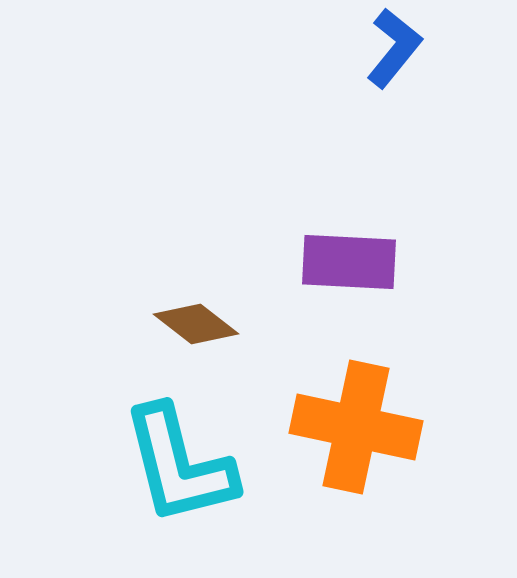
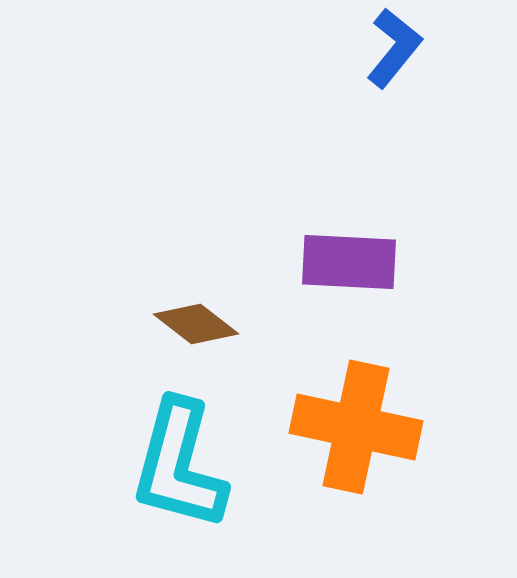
cyan L-shape: rotated 29 degrees clockwise
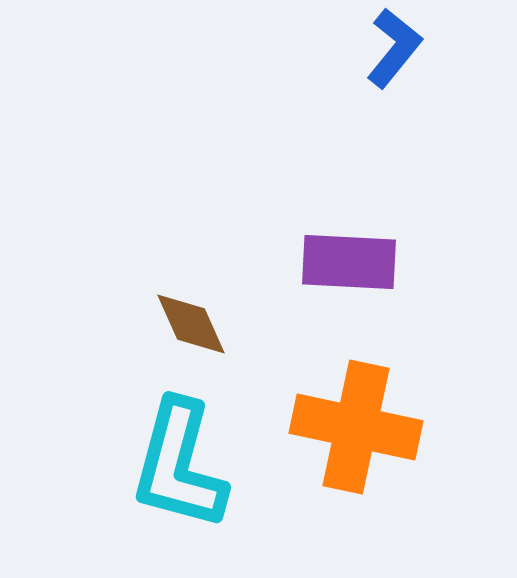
brown diamond: moved 5 px left; rotated 28 degrees clockwise
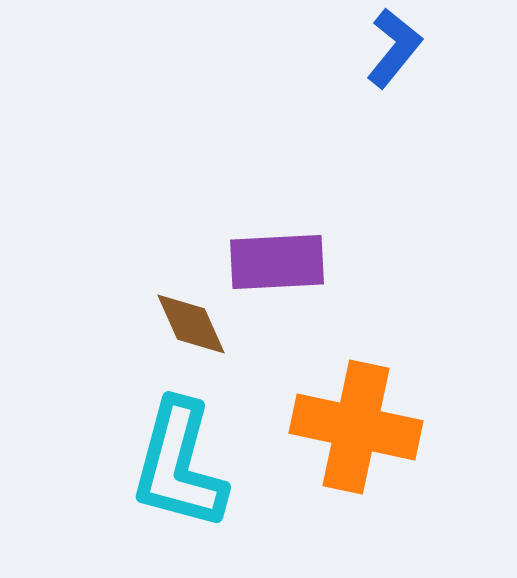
purple rectangle: moved 72 px left; rotated 6 degrees counterclockwise
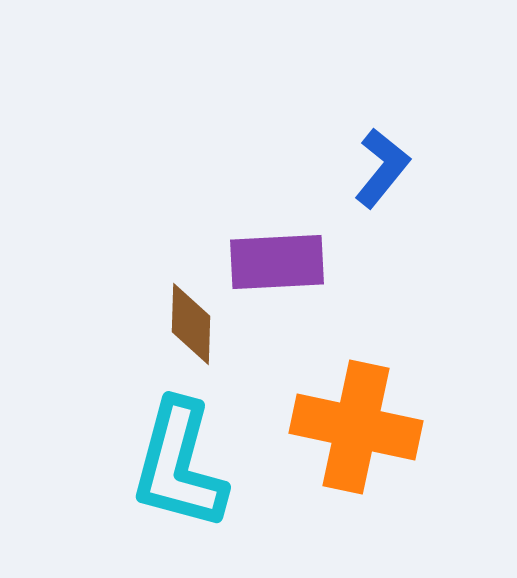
blue L-shape: moved 12 px left, 120 px down
brown diamond: rotated 26 degrees clockwise
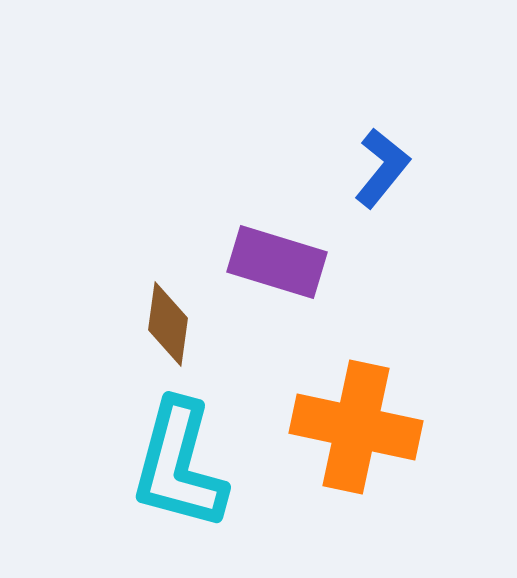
purple rectangle: rotated 20 degrees clockwise
brown diamond: moved 23 px left; rotated 6 degrees clockwise
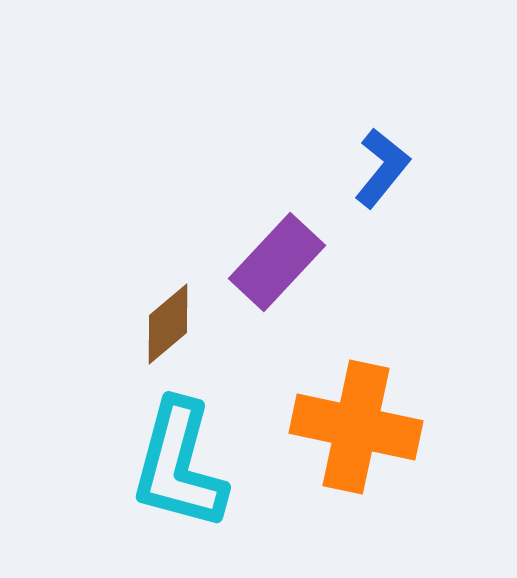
purple rectangle: rotated 64 degrees counterclockwise
brown diamond: rotated 42 degrees clockwise
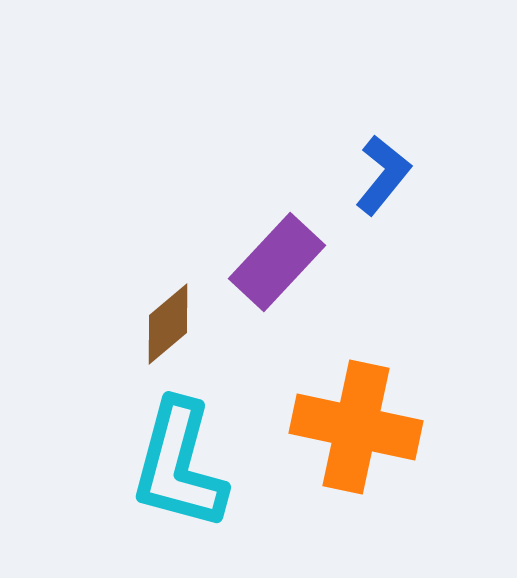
blue L-shape: moved 1 px right, 7 px down
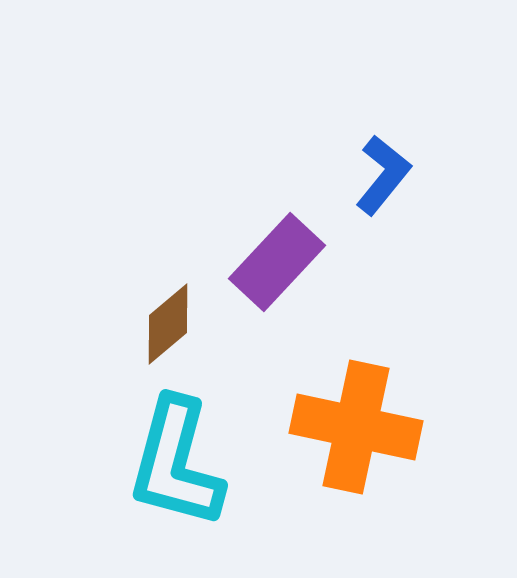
cyan L-shape: moved 3 px left, 2 px up
